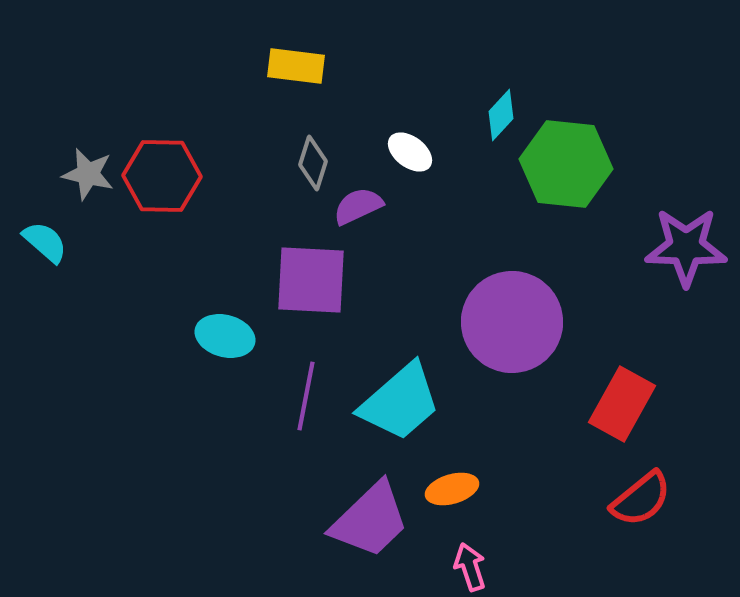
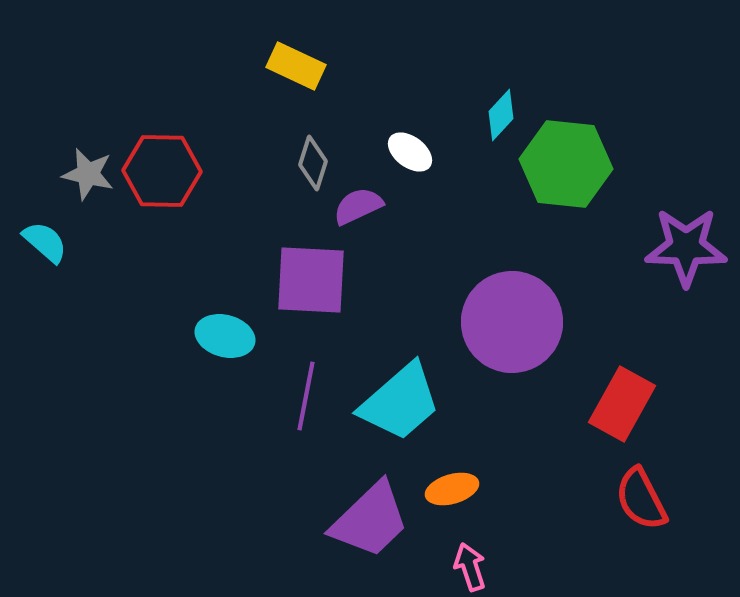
yellow rectangle: rotated 18 degrees clockwise
red hexagon: moved 5 px up
red semicircle: rotated 102 degrees clockwise
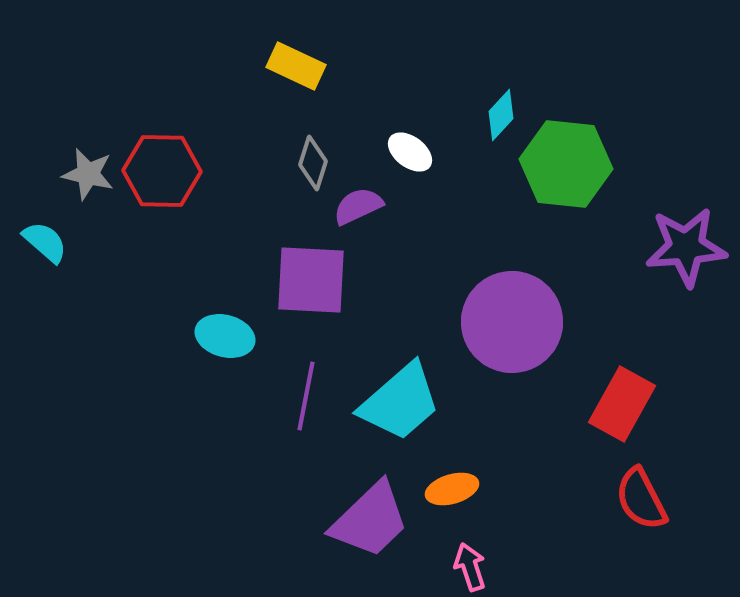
purple star: rotated 6 degrees counterclockwise
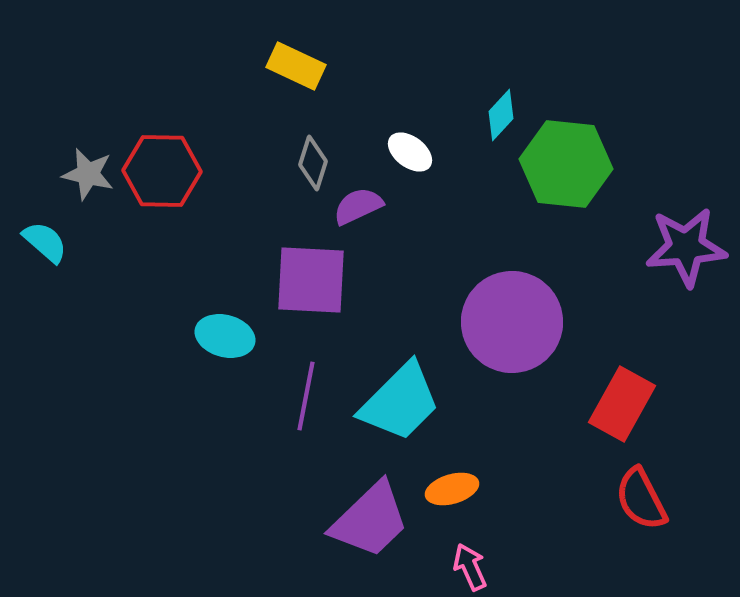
cyan trapezoid: rotated 4 degrees counterclockwise
pink arrow: rotated 6 degrees counterclockwise
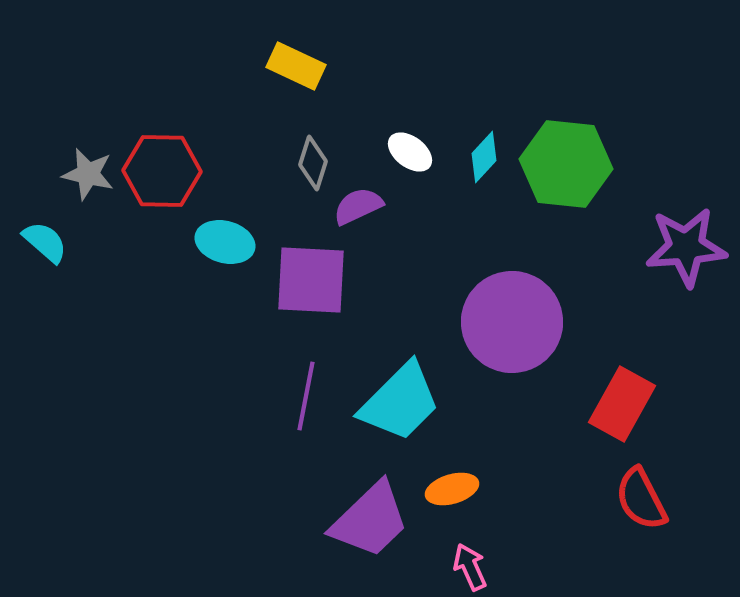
cyan diamond: moved 17 px left, 42 px down
cyan ellipse: moved 94 px up
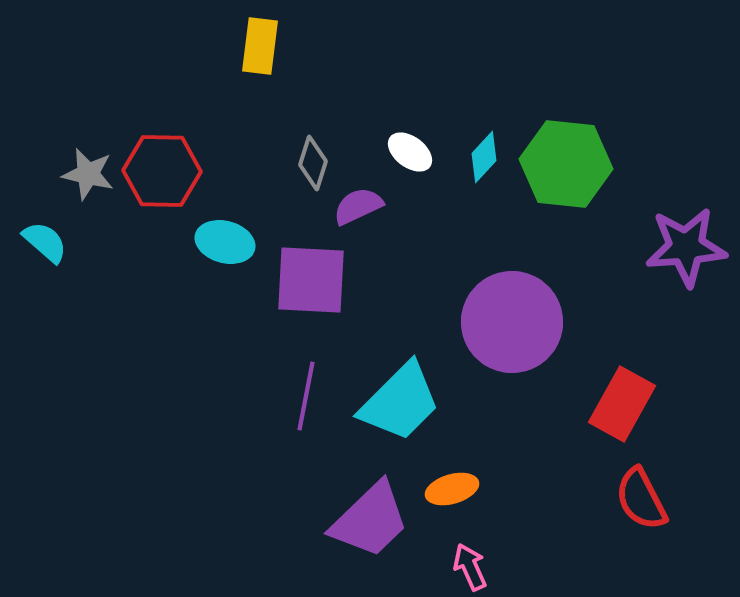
yellow rectangle: moved 36 px left, 20 px up; rotated 72 degrees clockwise
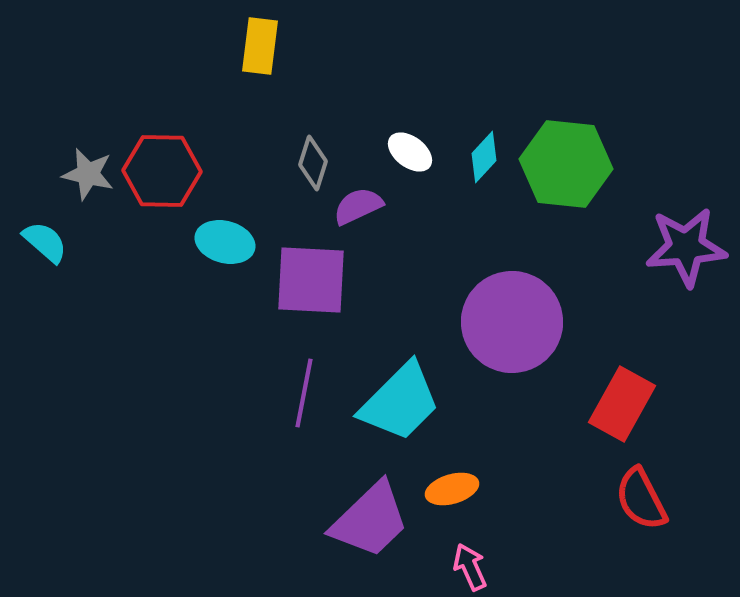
purple line: moved 2 px left, 3 px up
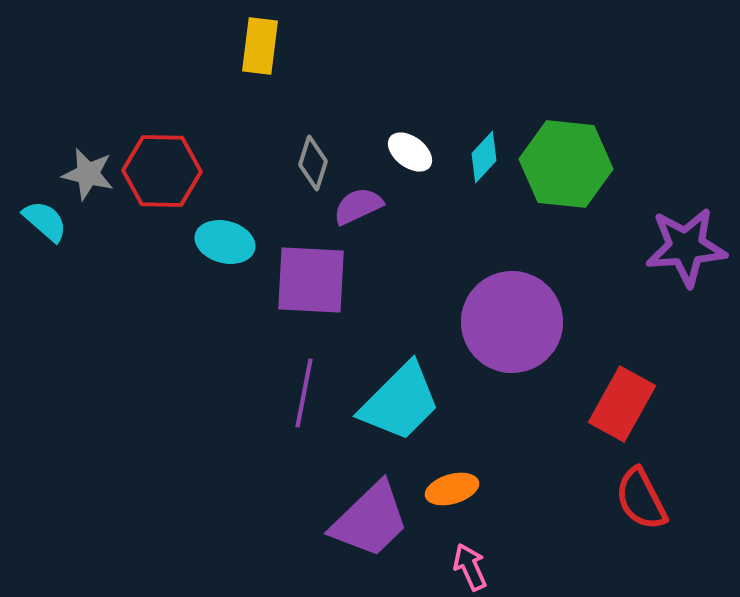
cyan semicircle: moved 21 px up
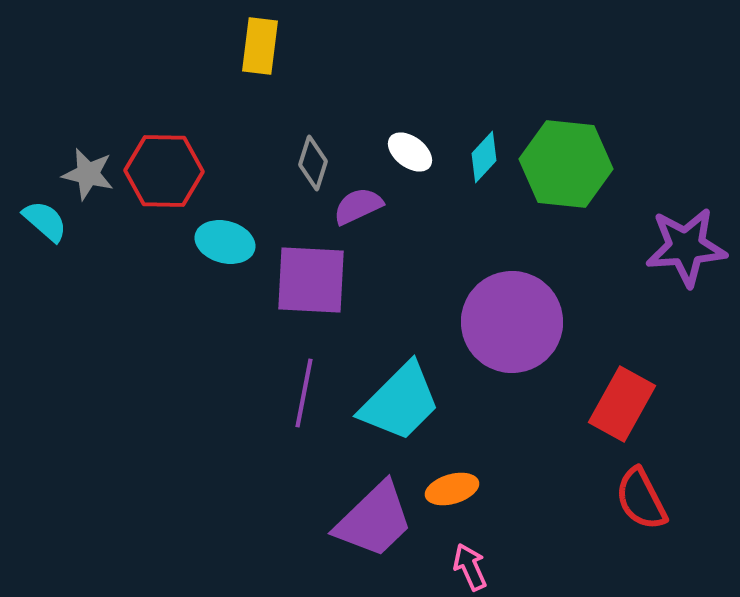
red hexagon: moved 2 px right
purple trapezoid: moved 4 px right
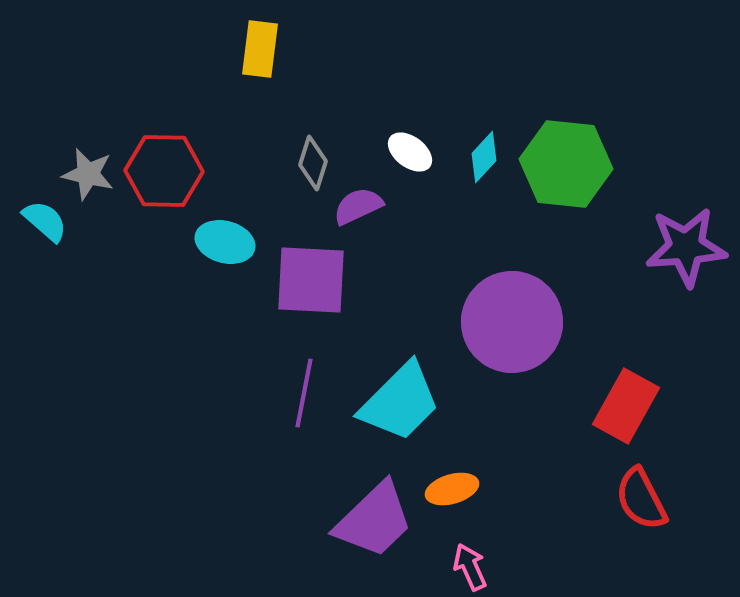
yellow rectangle: moved 3 px down
red rectangle: moved 4 px right, 2 px down
